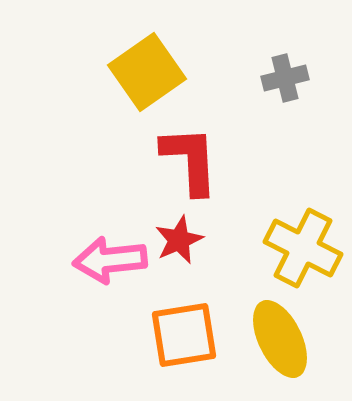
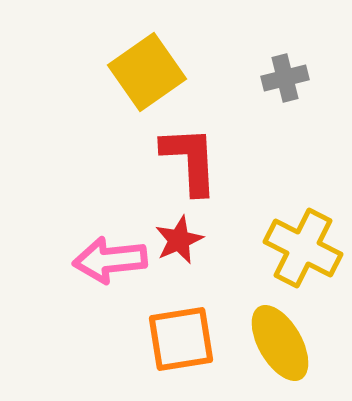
orange square: moved 3 px left, 4 px down
yellow ellipse: moved 4 px down; rotated 4 degrees counterclockwise
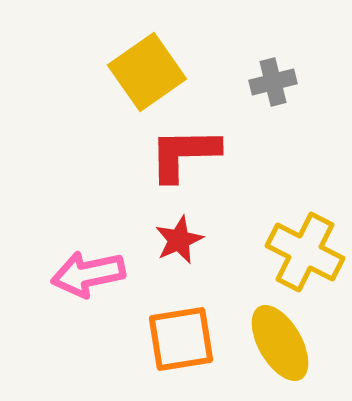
gray cross: moved 12 px left, 4 px down
red L-shape: moved 6 px left, 6 px up; rotated 88 degrees counterclockwise
yellow cross: moved 2 px right, 4 px down
pink arrow: moved 22 px left, 14 px down; rotated 6 degrees counterclockwise
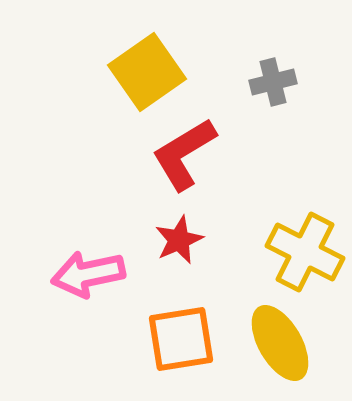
red L-shape: rotated 30 degrees counterclockwise
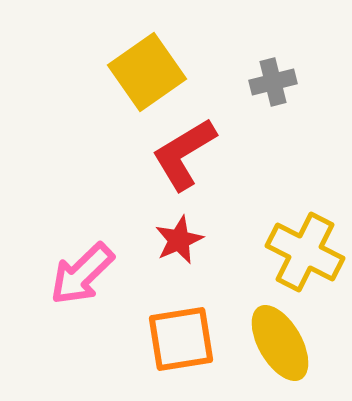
pink arrow: moved 6 px left; rotated 32 degrees counterclockwise
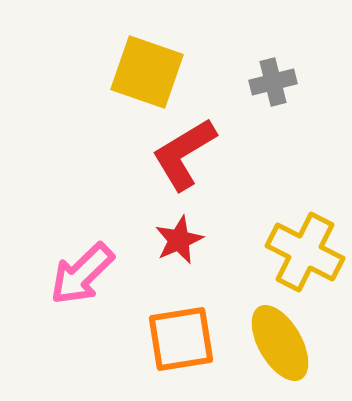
yellow square: rotated 36 degrees counterclockwise
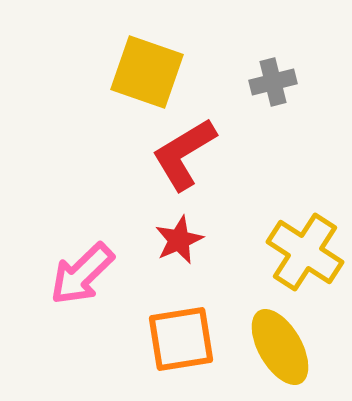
yellow cross: rotated 6 degrees clockwise
yellow ellipse: moved 4 px down
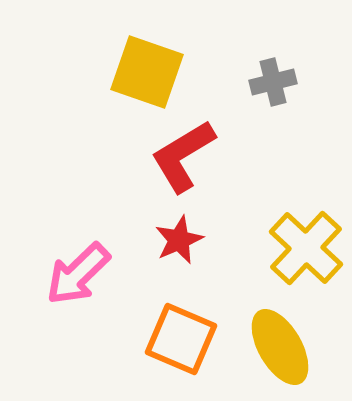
red L-shape: moved 1 px left, 2 px down
yellow cross: moved 1 px right, 4 px up; rotated 10 degrees clockwise
pink arrow: moved 4 px left
orange square: rotated 32 degrees clockwise
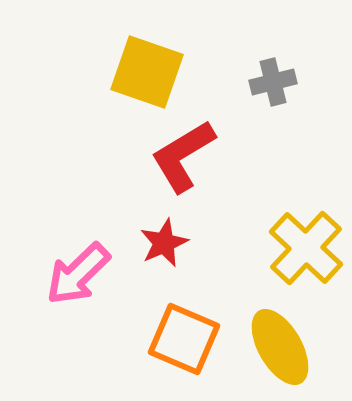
red star: moved 15 px left, 3 px down
orange square: moved 3 px right
